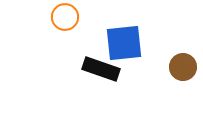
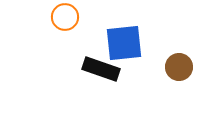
brown circle: moved 4 px left
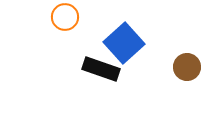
blue square: rotated 36 degrees counterclockwise
brown circle: moved 8 px right
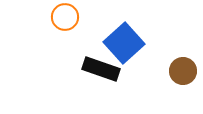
brown circle: moved 4 px left, 4 px down
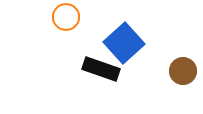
orange circle: moved 1 px right
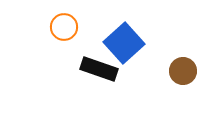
orange circle: moved 2 px left, 10 px down
black rectangle: moved 2 px left
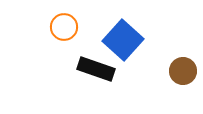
blue square: moved 1 px left, 3 px up; rotated 6 degrees counterclockwise
black rectangle: moved 3 px left
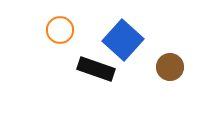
orange circle: moved 4 px left, 3 px down
brown circle: moved 13 px left, 4 px up
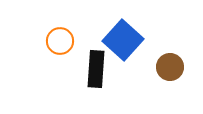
orange circle: moved 11 px down
black rectangle: rotated 75 degrees clockwise
